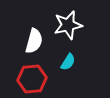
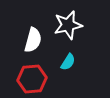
white semicircle: moved 1 px left, 1 px up
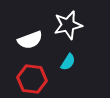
white semicircle: moved 3 px left; rotated 55 degrees clockwise
red hexagon: rotated 12 degrees clockwise
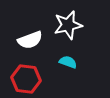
cyan semicircle: rotated 102 degrees counterclockwise
red hexagon: moved 6 px left
